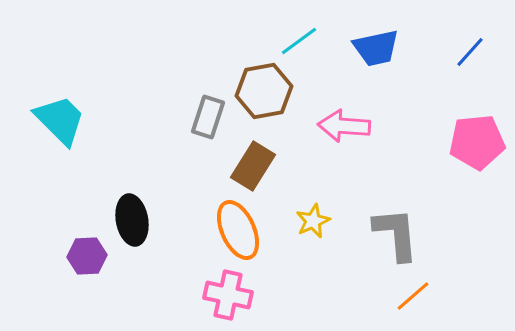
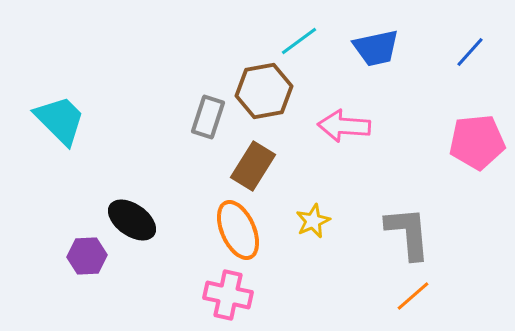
black ellipse: rotated 45 degrees counterclockwise
gray L-shape: moved 12 px right, 1 px up
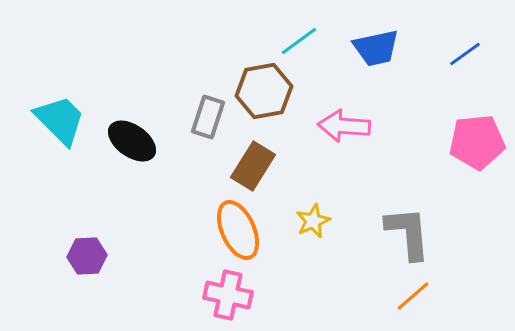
blue line: moved 5 px left, 2 px down; rotated 12 degrees clockwise
black ellipse: moved 79 px up
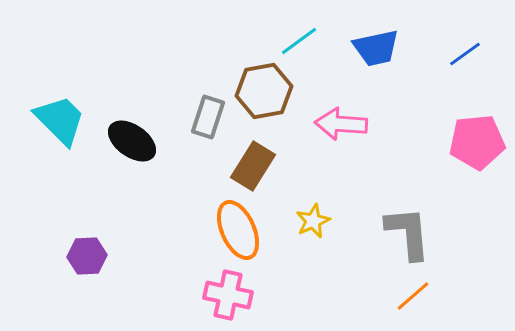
pink arrow: moved 3 px left, 2 px up
